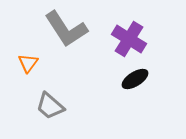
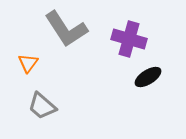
purple cross: rotated 16 degrees counterclockwise
black ellipse: moved 13 px right, 2 px up
gray trapezoid: moved 8 px left
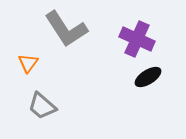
purple cross: moved 8 px right; rotated 8 degrees clockwise
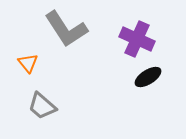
orange triangle: rotated 15 degrees counterclockwise
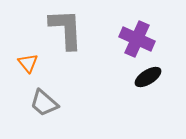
gray L-shape: rotated 150 degrees counterclockwise
gray trapezoid: moved 2 px right, 3 px up
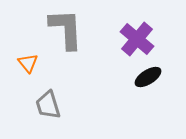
purple cross: rotated 16 degrees clockwise
gray trapezoid: moved 4 px right, 2 px down; rotated 32 degrees clockwise
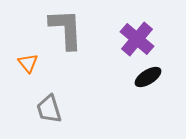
gray trapezoid: moved 1 px right, 4 px down
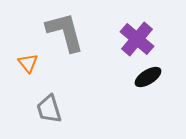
gray L-shape: moved 1 px left, 3 px down; rotated 12 degrees counterclockwise
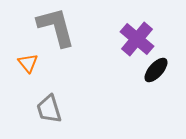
gray L-shape: moved 9 px left, 5 px up
black ellipse: moved 8 px right, 7 px up; rotated 16 degrees counterclockwise
